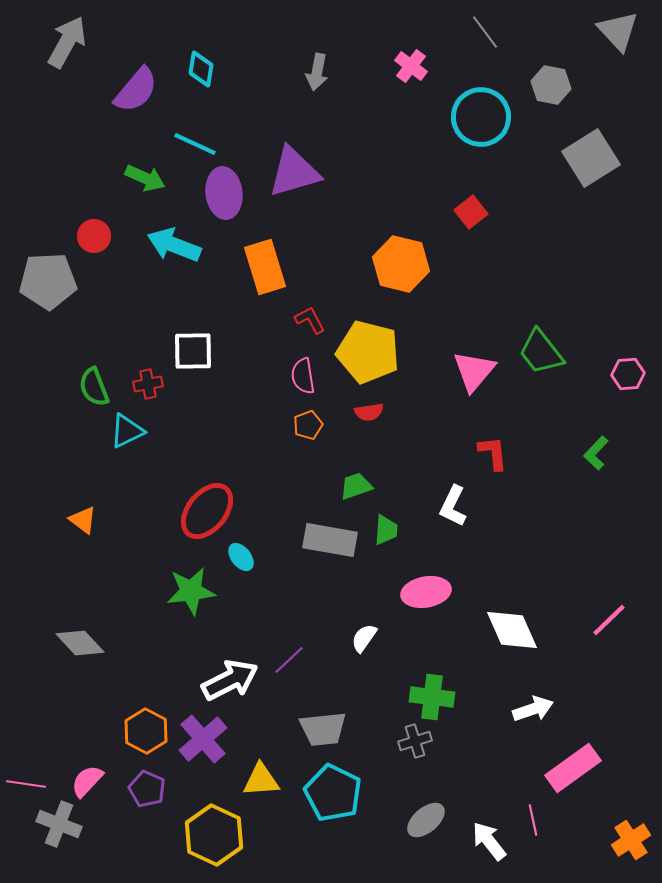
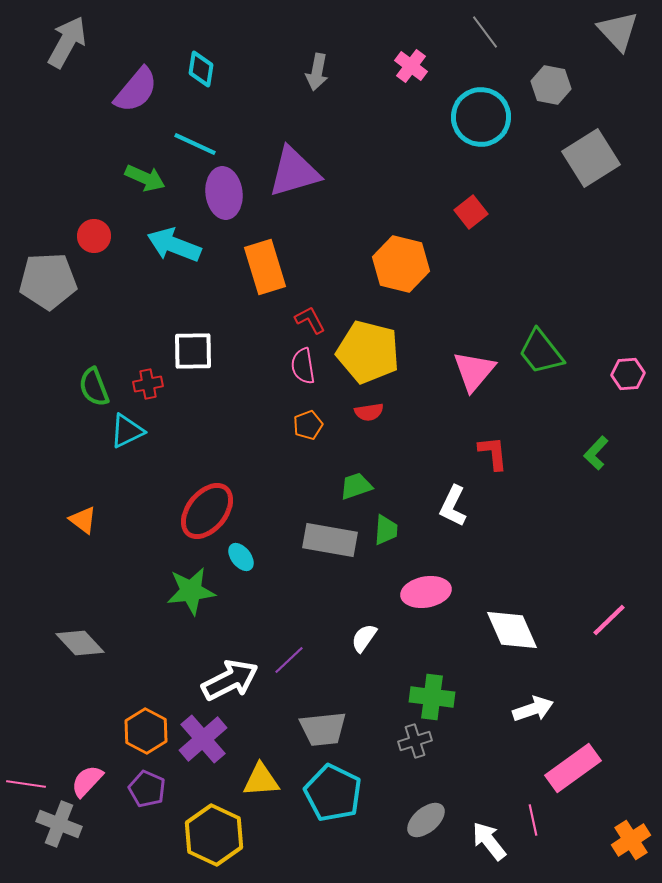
pink semicircle at (303, 376): moved 10 px up
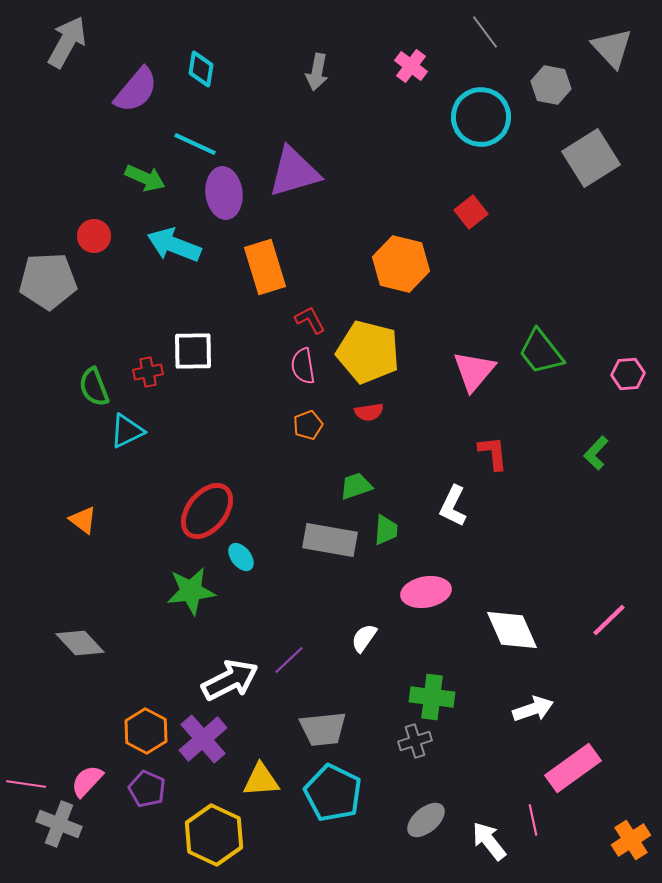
gray triangle at (618, 31): moved 6 px left, 17 px down
red cross at (148, 384): moved 12 px up
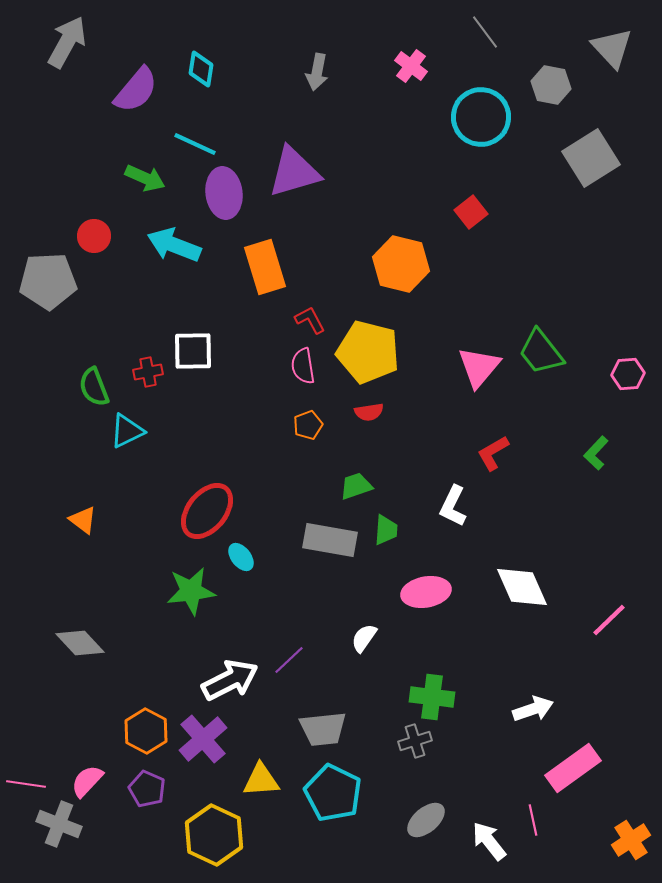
pink triangle at (474, 371): moved 5 px right, 4 px up
red L-shape at (493, 453): rotated 114 degrees counterclockwise
white diamond at (512, 630): moved 10 px right, 43 px up
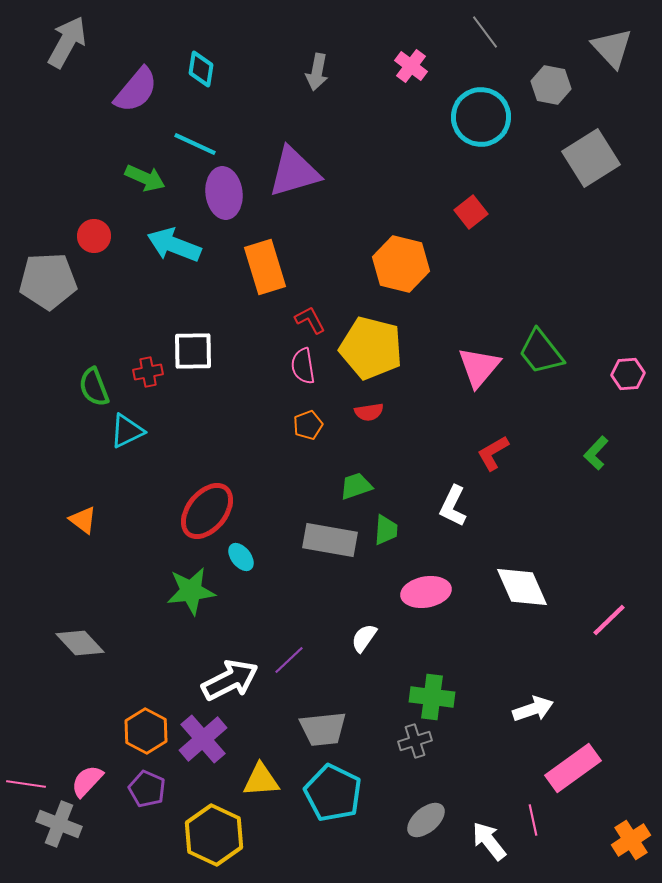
yellow pentagon at (368, 352): moved 3 px right, 4 px up
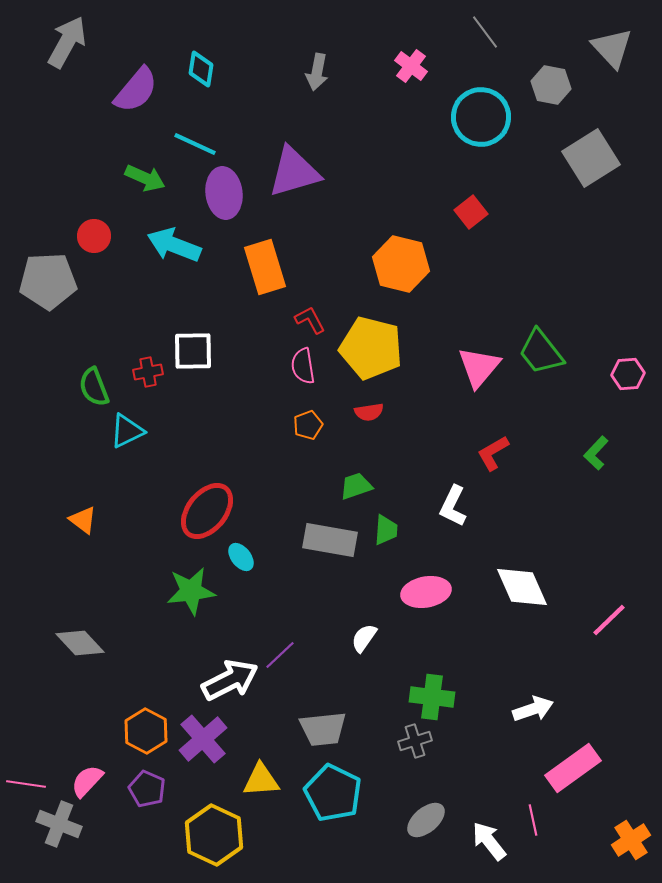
purple line at (289, 660): moved 9 px left, 5 px up
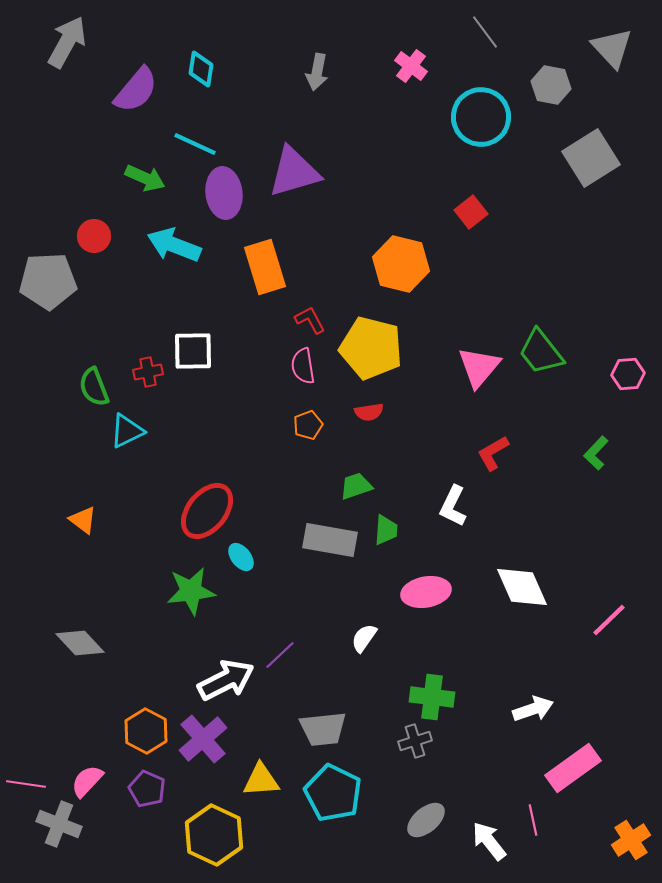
white arrow at (230, 680): moved 4 px left
